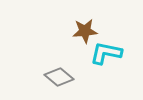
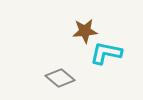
gray diamond: moved 1 px right, 1 px down
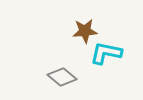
gray diamond: moved 2 px right, 1 px up
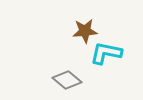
gray diamond: moved 5 px right, 3 px down
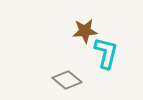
cyan L-shape: rotated 92 degrees clockwise
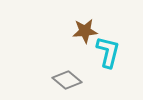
cyan L-shape: moved 2 px right, 1 px up
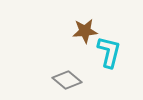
cyan L-shape: moved 1 px right
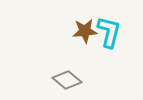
cyan L-shape: moved 20 px up
